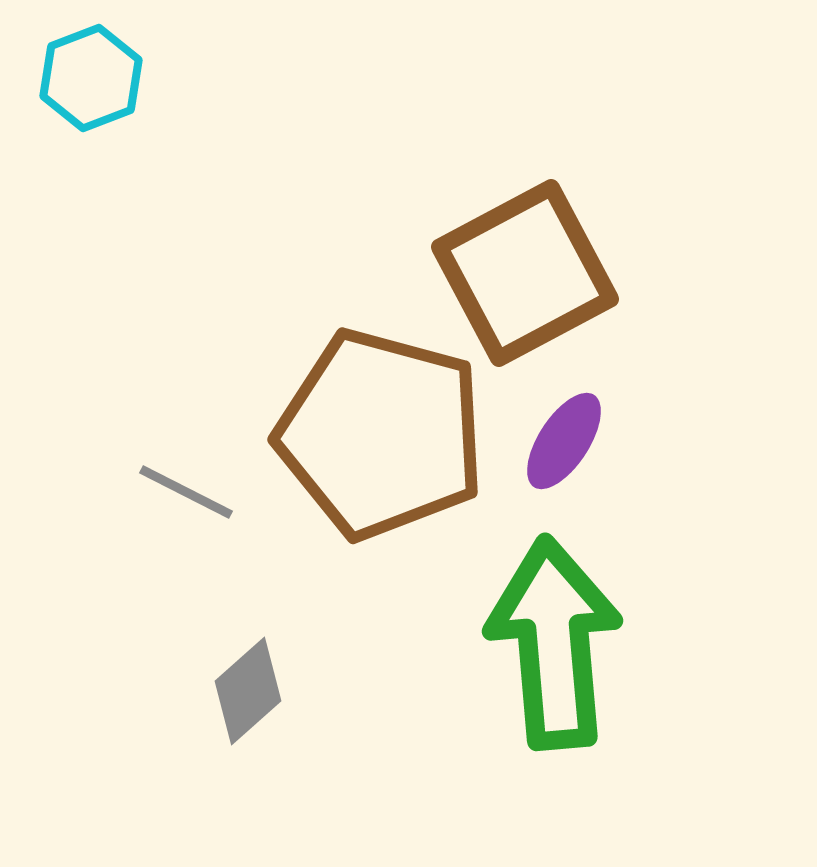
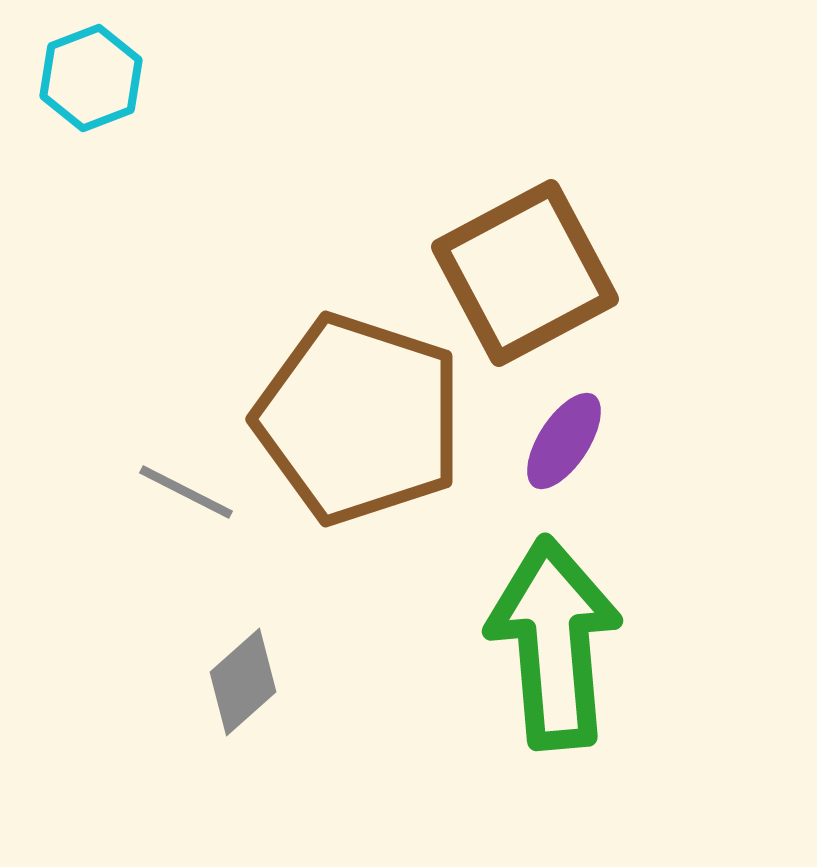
brown pentagon: moved 22 px left, 15 px up; rotated 3 degrees clockwise
gray diamond: moved 5 px left, 9 px up
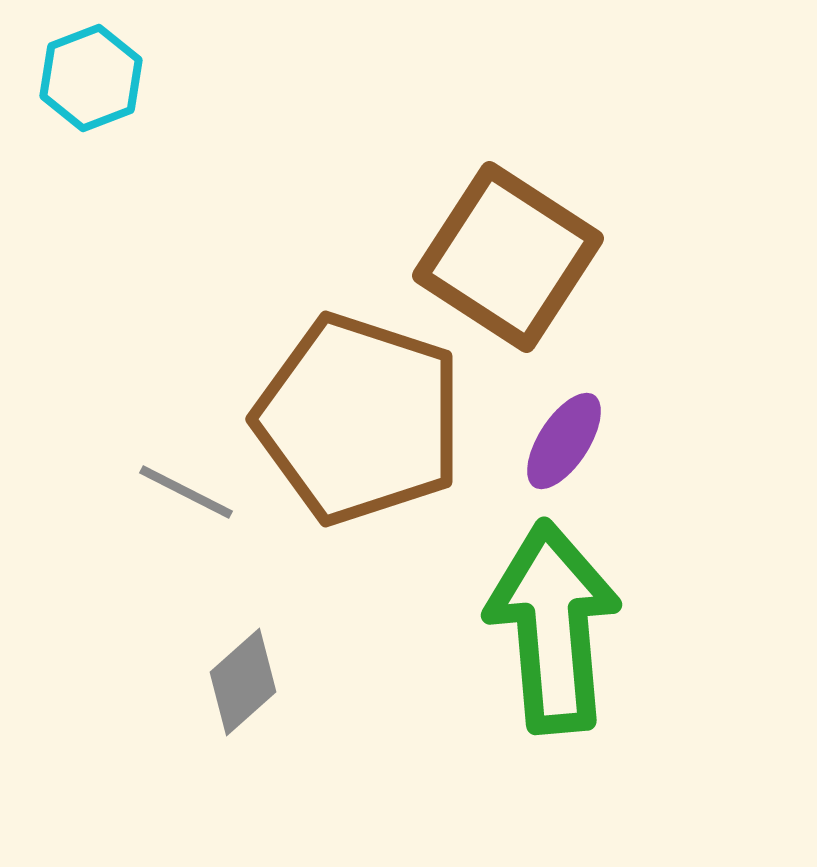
brown square: moved 17 px left, 16 px up; rotated 29 degrees counterclockwise
green arrow: moved 1 px left, 16 px up
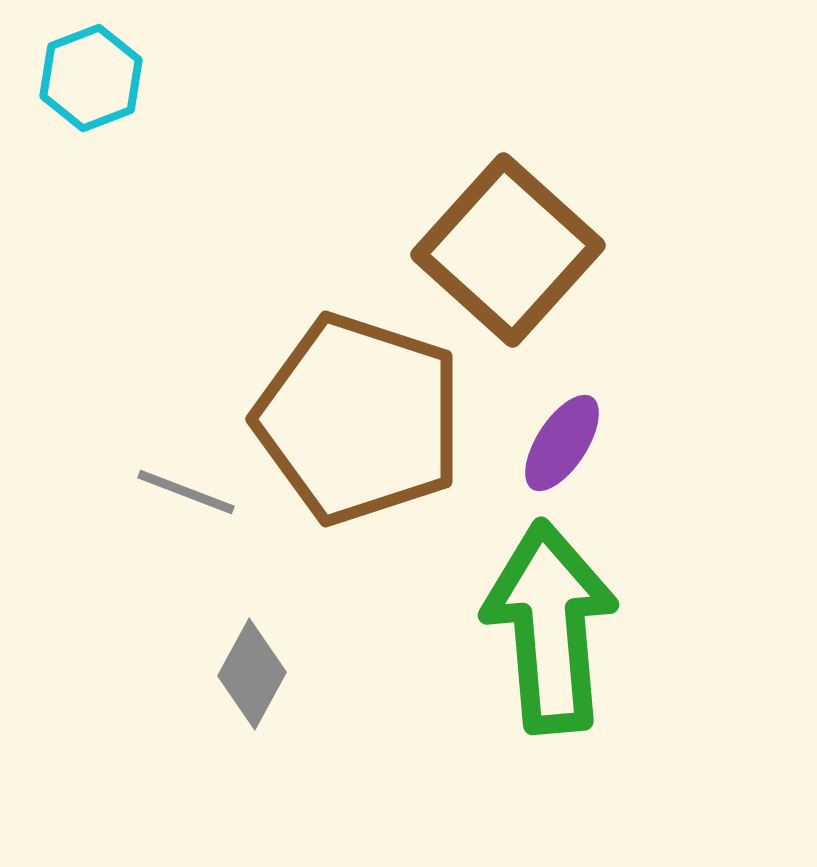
brown square: moved 7 px up; rotated 9 degrees clockwise
purple ellipse: moved 2 px left, 2 px down
gray line: rotated 6 degrees counterclockwise
green arrow: moved 3 px left
gray diamond: moved 9 px right, 8 px up; rotated 20 degrees counterclockwise
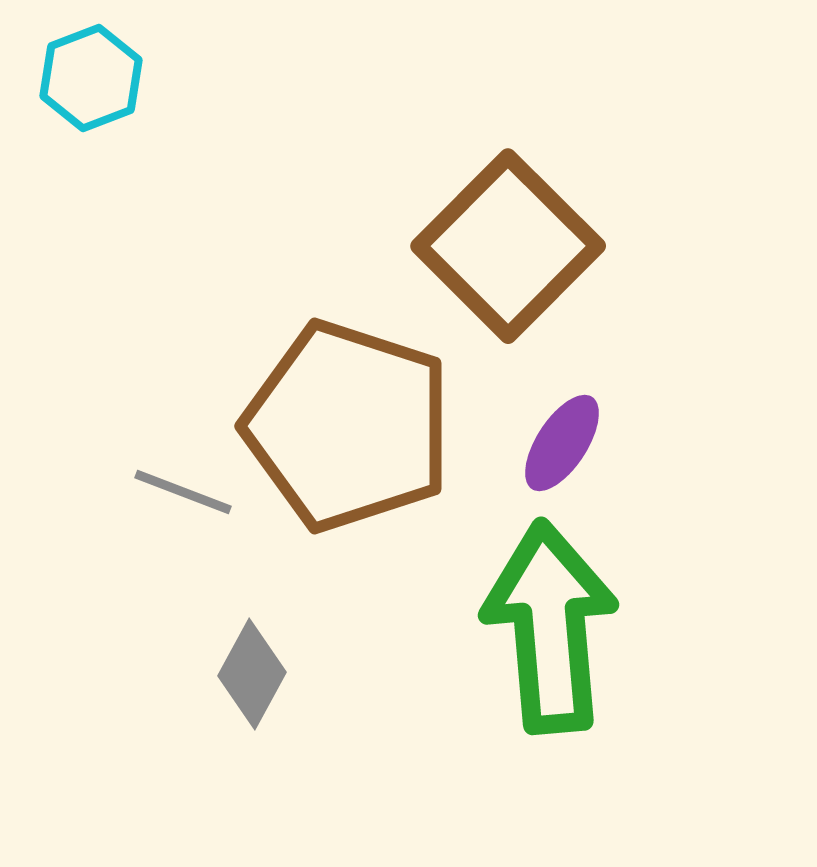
brown square: moved 4 px up; rotated 3 degrees clockwise
brown pentagon: moved 11 px left, 7 px down
gray line: moved 3 px left
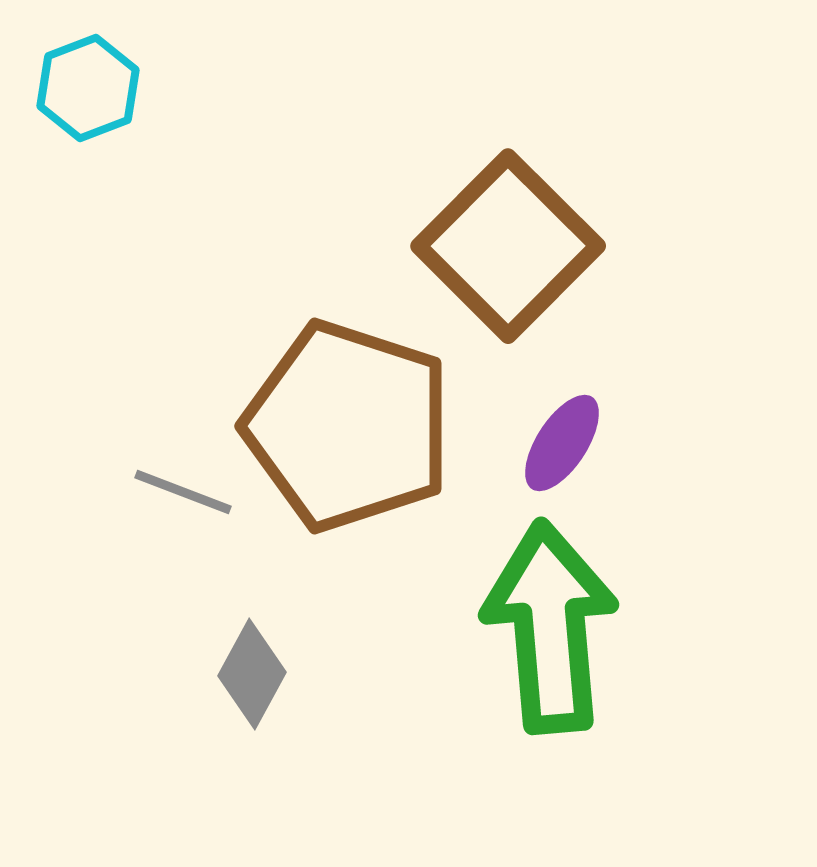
cyan hexagon: moved 3 px left, 10 px down
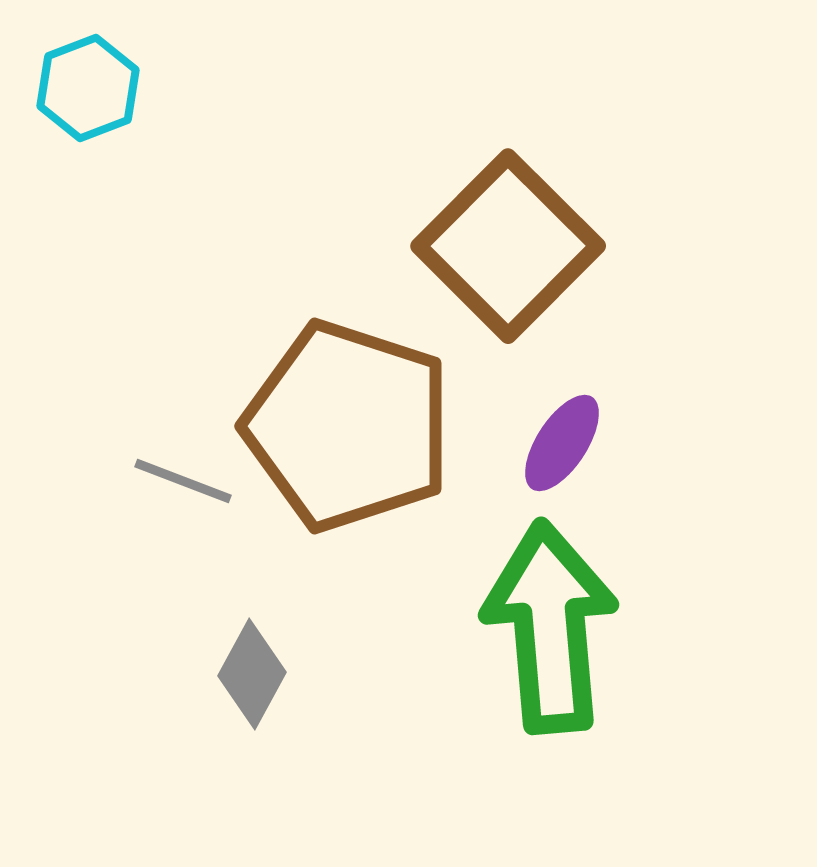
gray line: moved 11 px up
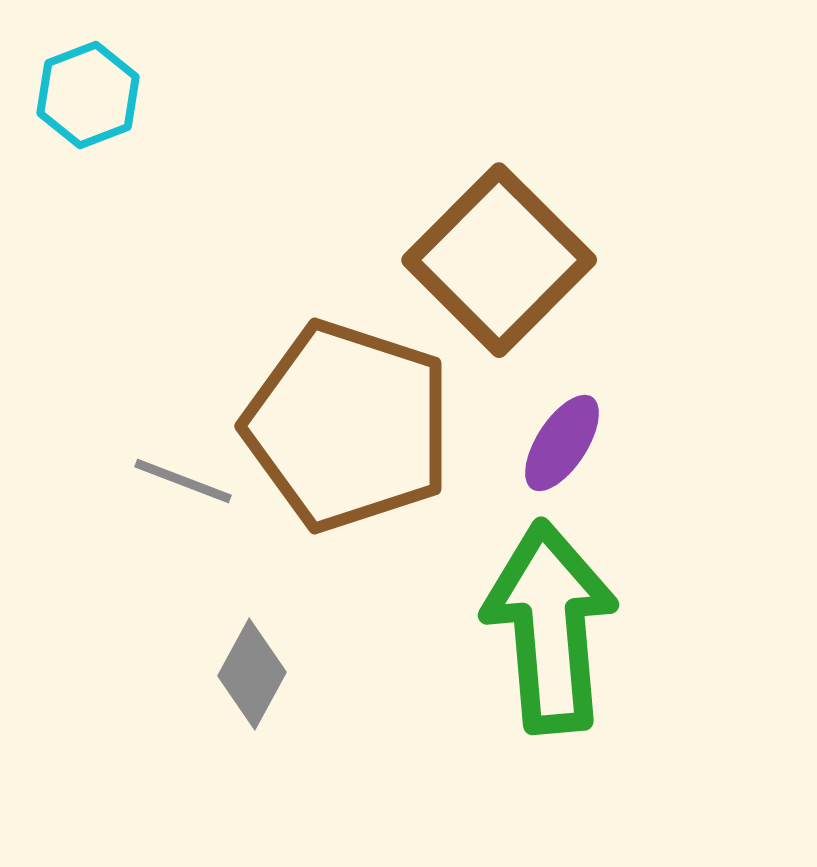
cyan hexagon: moved 7 px down
brown square: moved 9 px left, 14 px down
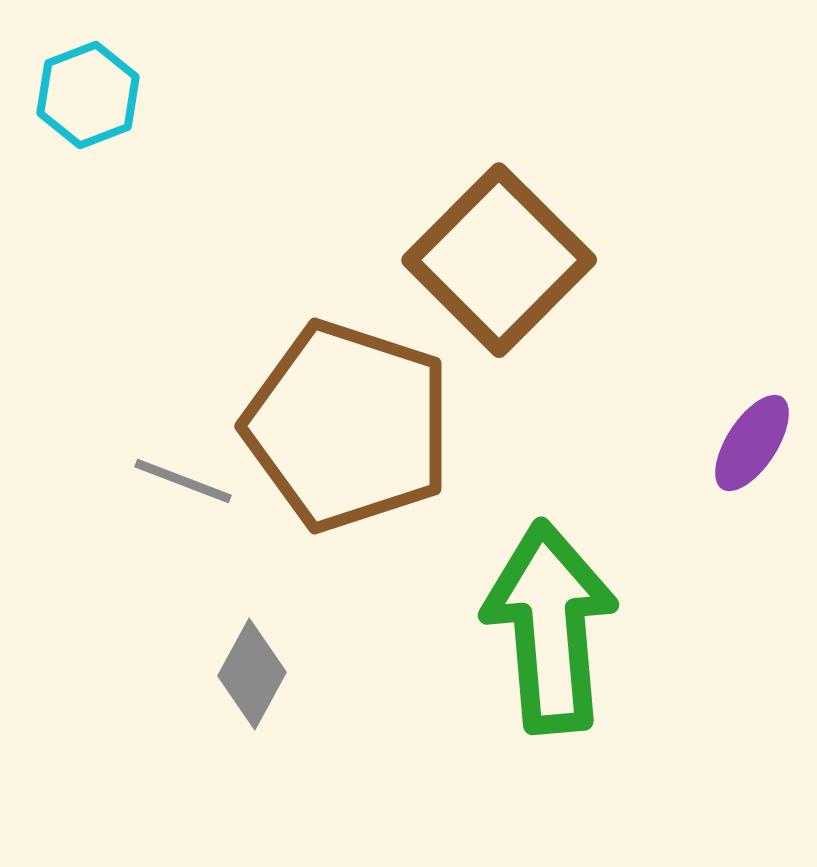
purple ellipse: moved 190 px right
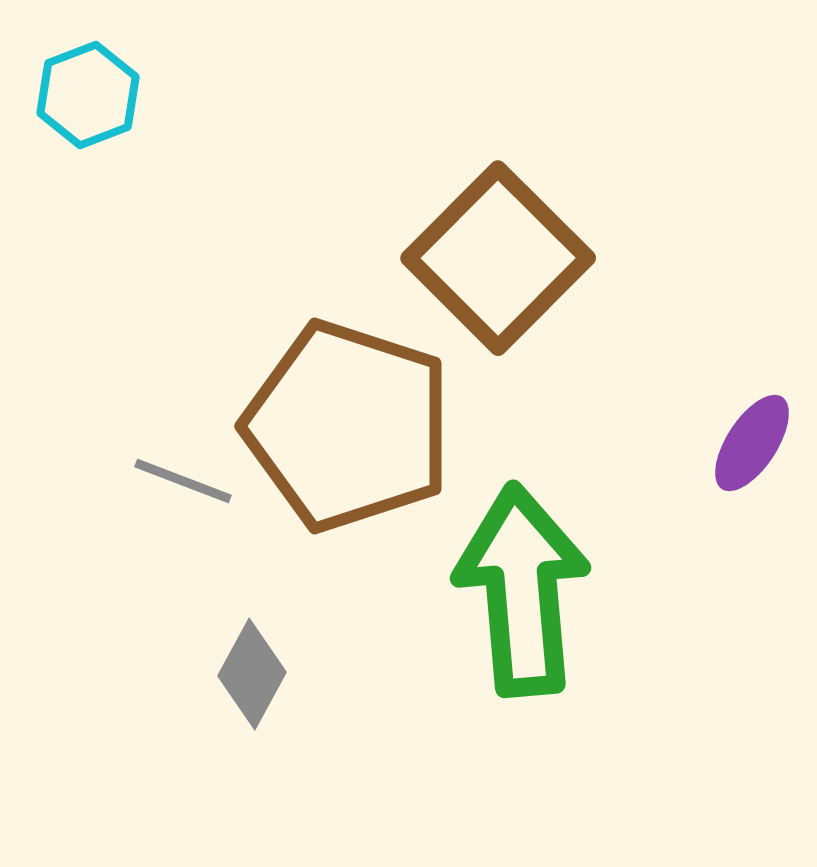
brown square: moved 1 px left, 2 px up
green arrow: moved 28 px left, 37 px up
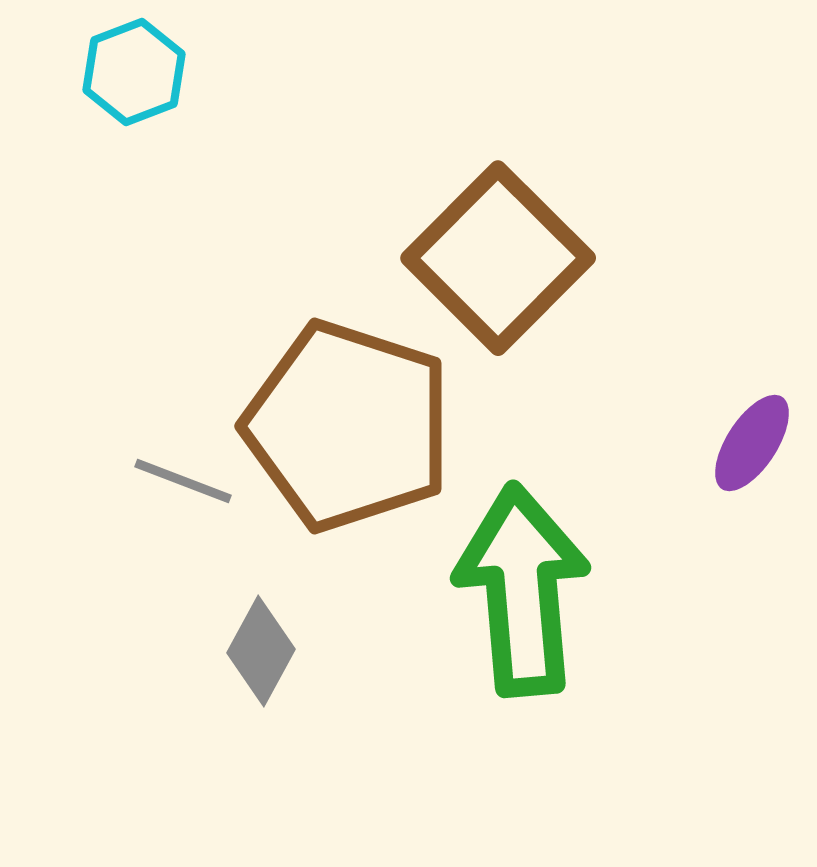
cyan hexagon: moved 46 px right, 23 px up
gray diamond: moved 9 px right, 23 px up
